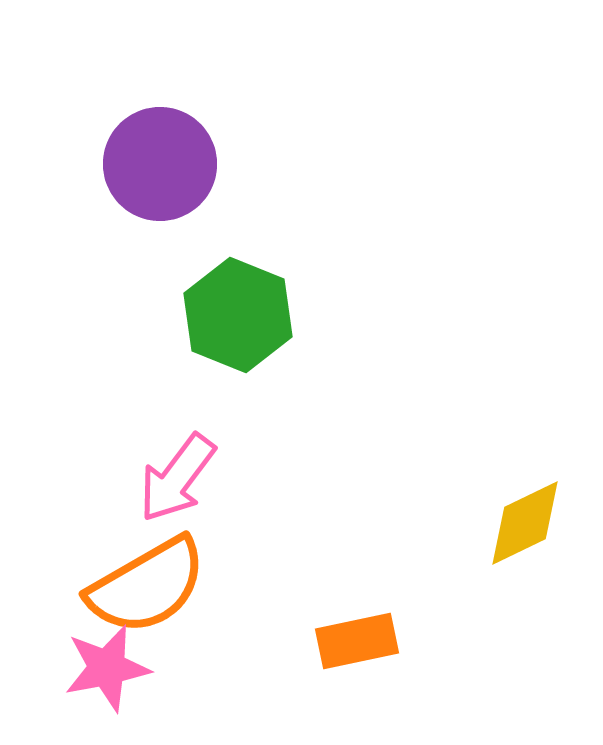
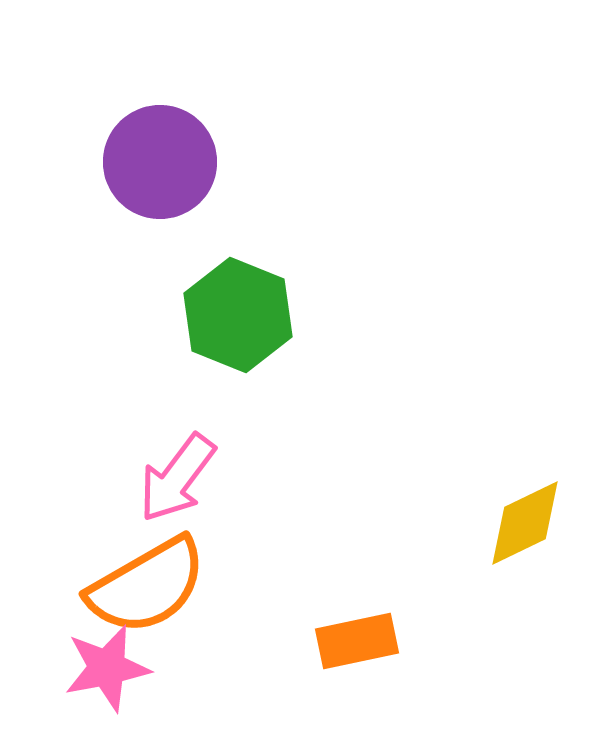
purple circle: moved 2 px up
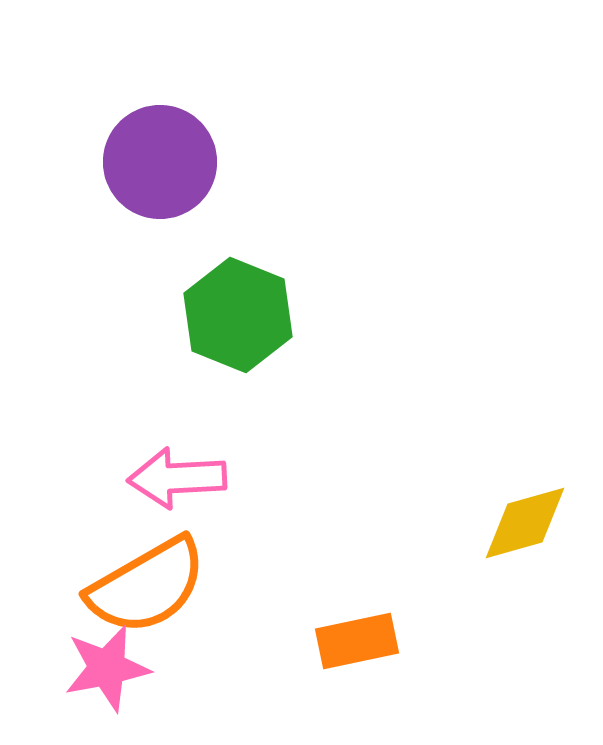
pink arrow: rotated 50 degrees clockwise
yellow diamond: rotated 10 degrees clockwise
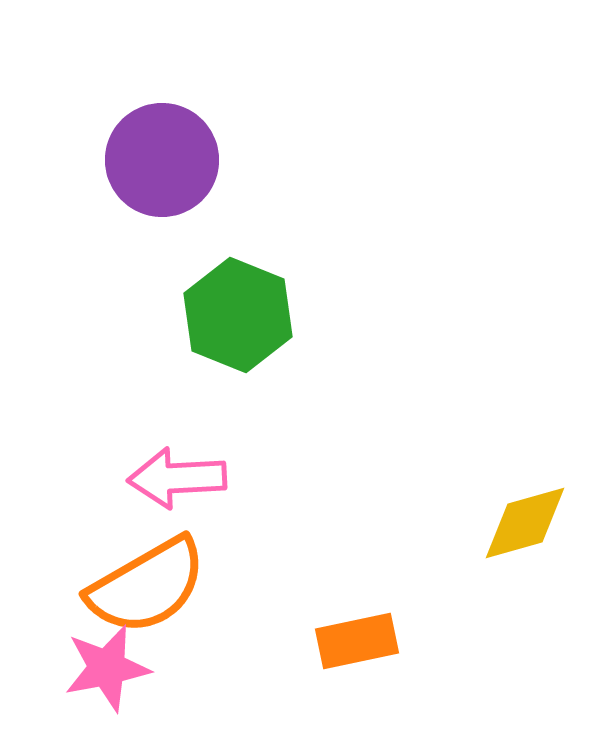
purple circle: moved 2 px right, 2 px up
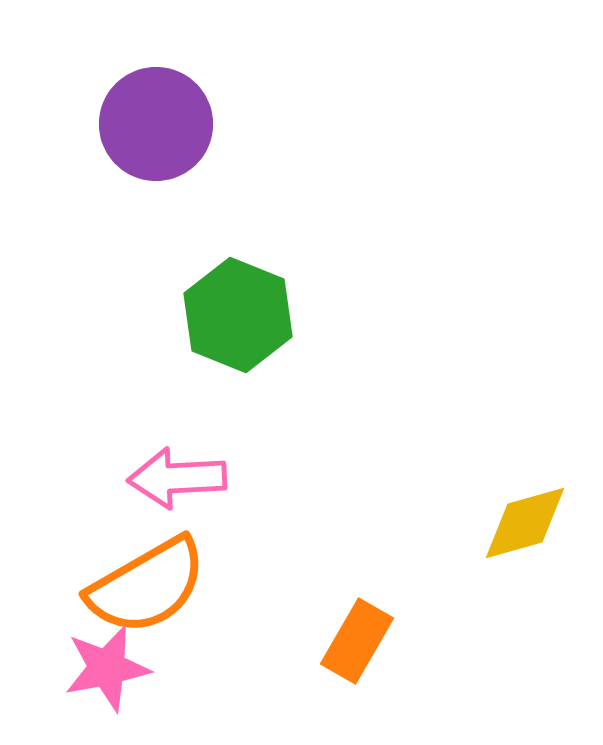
purple circle: moved 6 px left, 36 px up
orange rectangle: rotated 48 degrees counterclockwise
